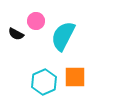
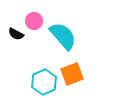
pink circle: moved 2 px left
cyan semicircle: rotated 112 degrees clockwise
orange square: moved 3 px left, 3 px up; rotated 20 degrees counterclockwise
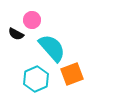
pink circle: moved 2 px left, 1 px up
cyan semicircle: moved 11 px left, 12 px down
cyan hexagon: moved 8 px left, 3 px up
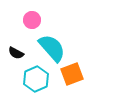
black semicircle: moved 19 px down
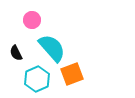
black semicircle: rotated 35 degrees clockwise
cyan hexagon: moved 1 px right
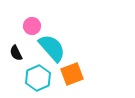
pink circle: moved 6 px down
cyan hexagon: moved 1 px right, 1 px up
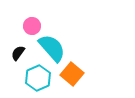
black semicircle: moved 2 px right; rotated 63 degrees clockwise
orange square: rotated 30 degrees counterclockwise
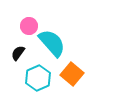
pink circle: moved 3 px left
cyan semicircle: moved 5 px up
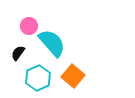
orange square: moved 1 px right, 2 px down
